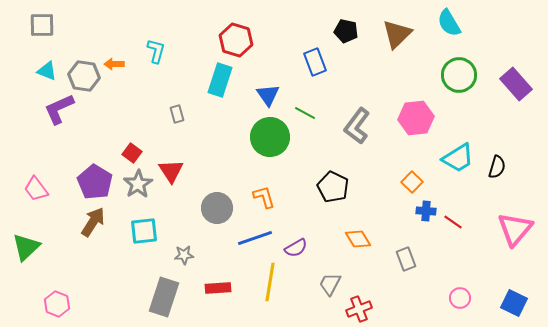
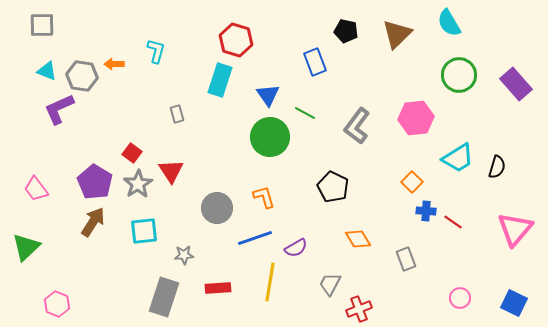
gray hexagon at (84, 76): moved 2 px left
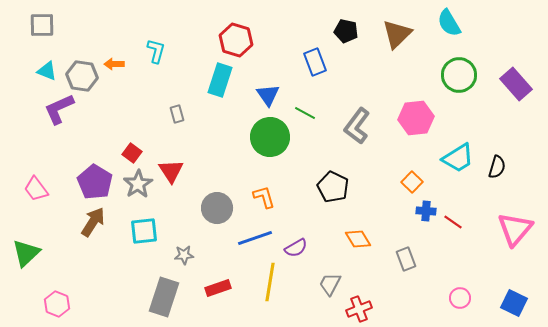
green triangle at (26, 247): moved 6 px down
red rectangle at (218, 288): rotated 15 degrees counterclockwise
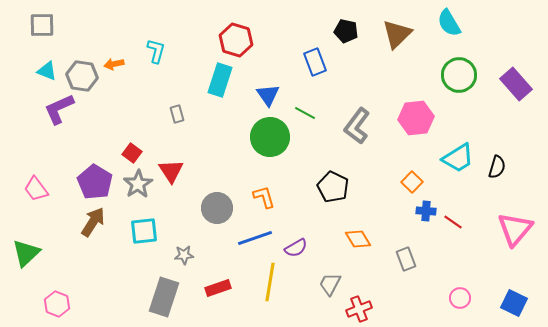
orange arrow at (114, 64): rotated 12 degrees counterclockwise
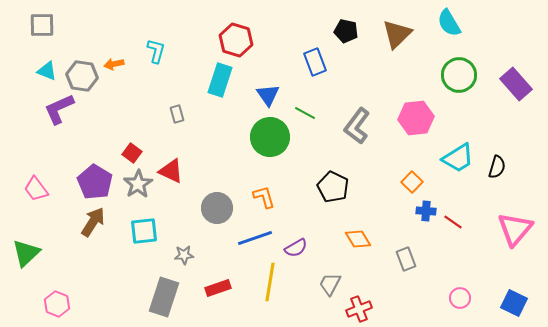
red triangle at (171, 171): rotated 32 degrees counterclockwise
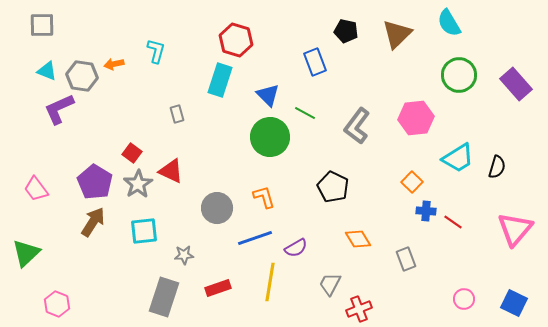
blue triangle at (268, 95): rotated 10 degrees counterclockwise
pink circle at (460, 298): moved 4 px right, 1 px down
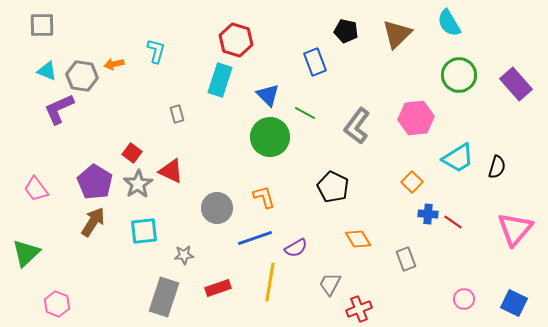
blue cross at (426, 211): moved 2 px right, 3 px down
